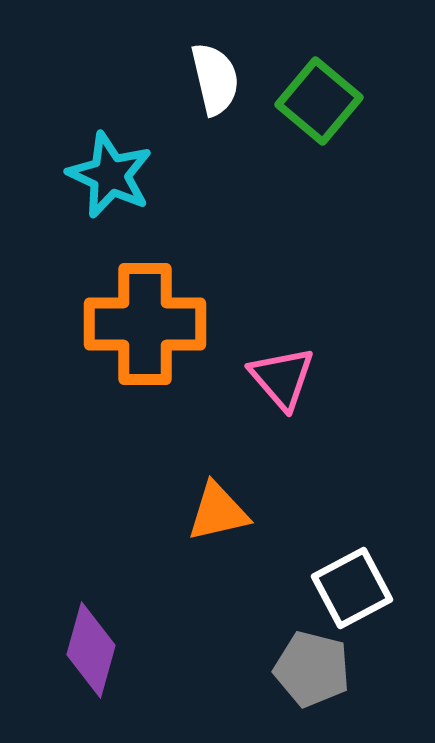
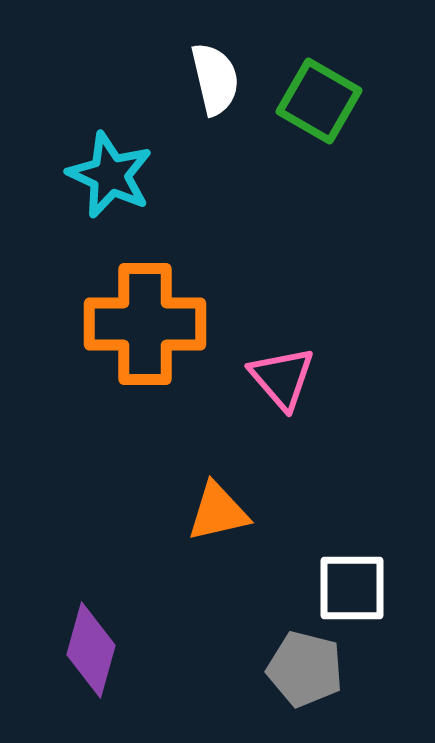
green square: rotated 10 degrees counterclockwise
white square: rotated 28 degrees clockwise
gray pentagon: moved 7 px left
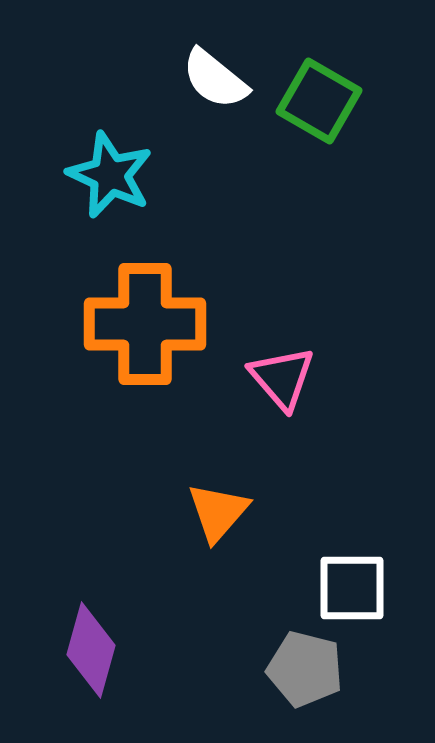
white semicircle: rotated 142 degrees clockwise
orange triangle: rotated 36 degrees counterclockwise
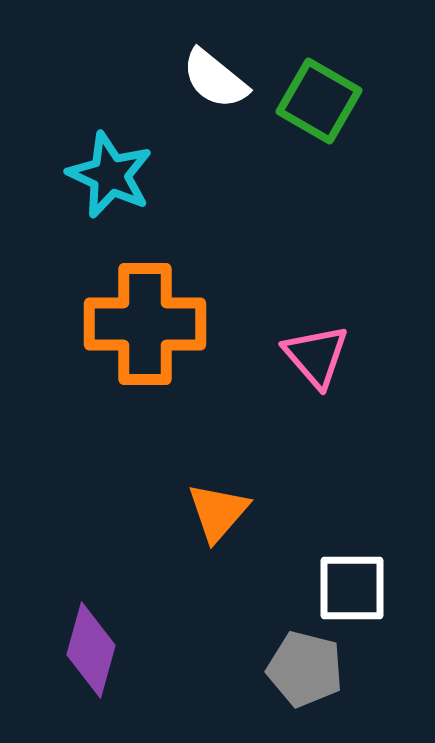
pink triangle: moved 34 px right, 22 px up
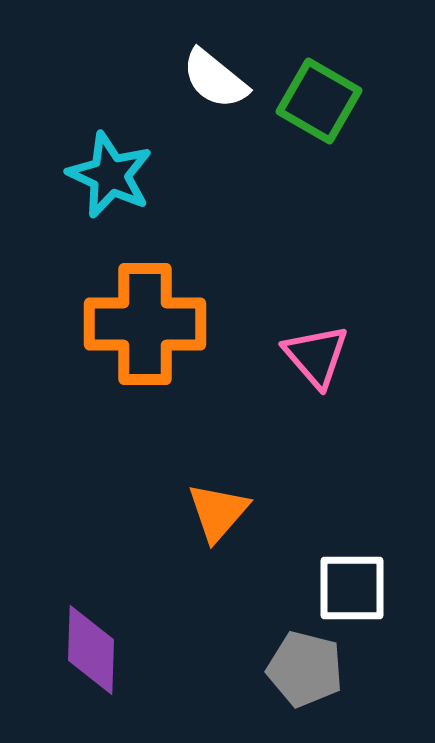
purple diamond: rotated 14 degrees counterclockwise
